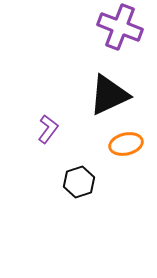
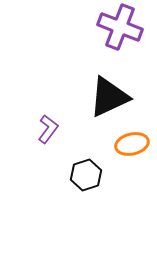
black triangle: moved 2 px down
orange ellipse: moved 6 px right
black hexagon: moved 7 px right, 7 px up
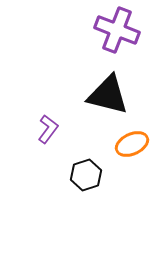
purple cross: moved 3 px left, 3 px down
black triangle: moved 1 px left, 2 px up; rotated 39 degrees clockwise
orange ellipse: rotated 12 degrees counterclockwise
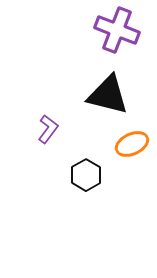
black hexagon: rotated 12 degrees counterclockwise
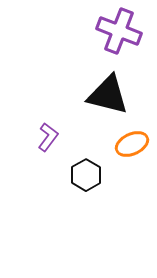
purple cross: moved 2 px right, 1 px down
purple L-shape: moved 8 px down
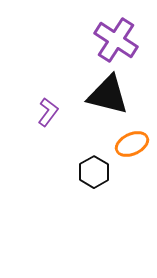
purple cross: moved 3 px left, 9 px down; rotated 12 degrees clockwise
purple L-shape: moved 25 px up
black hexagon: moved 8 px right, 3 px up
